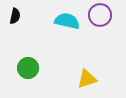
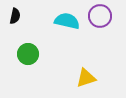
purple circle: moved 1 px down
green circle: moved 14 px up
yellow triangle: moved 1 px left, 1 px up
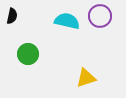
black semicircle: moved 3 px left
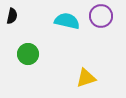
purple circle: moved 1 px right
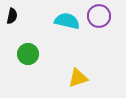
purple circle: moved 2 px left
yellow triangle: moved 8 px left
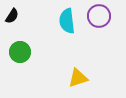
black semicircle: rotated 21 degrees clockwise
cyan semicircle: rotated 110 degrees counterclockwise
green circle: moved 8 px left, 2 px up
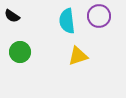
black semicircle: rotated 91 degrees clockwise
yellow triangle: moved 22 px up
